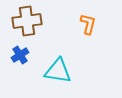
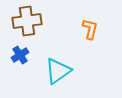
orange L-shape: moved 2 px right, 5 px down
cyan triangle: rotated 44 degrees counterclockwise
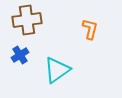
brown cross: moved 1 px up
cyan triangle: moved 1 px left, 1 px up
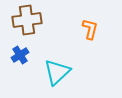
cyan triangle: moved 2 px down; rotated 8 degrees counterclockwise
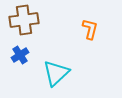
brown cross: moved 3 px left
cyan triangle: moved 1 px left, 1 px down
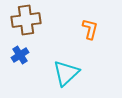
brown cross: moved 2 px right
cyan triangle: moved 10 px right
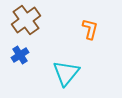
brown cross: rotated 28 degrees counterclockwise
cyan triangle: rotated 8 degrees counterclockwise
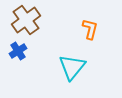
blue cross: moved 2 px left, 4 px up
cyan triangle: moved 6 px right, 6 px up
